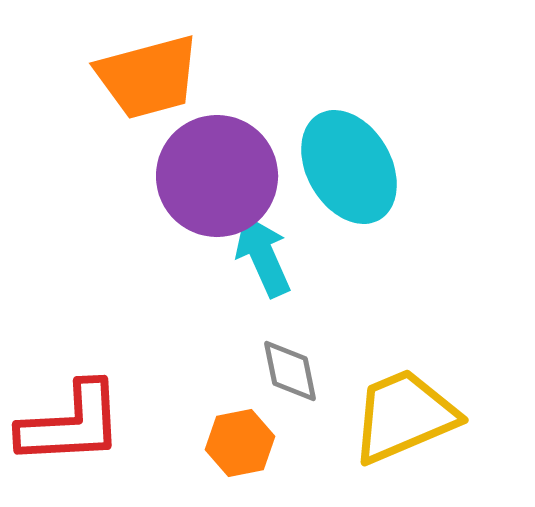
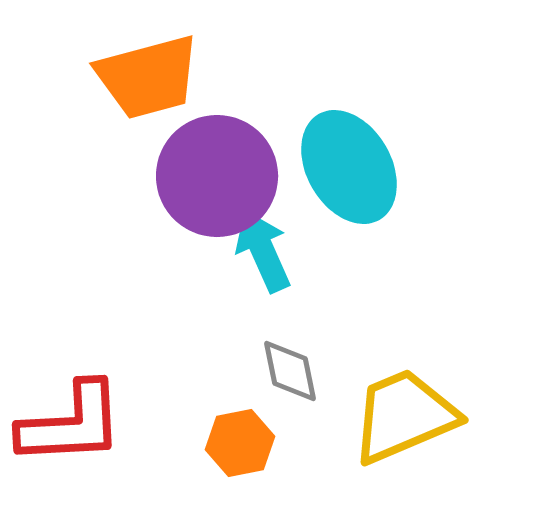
cyan arrow: moved 5 px up
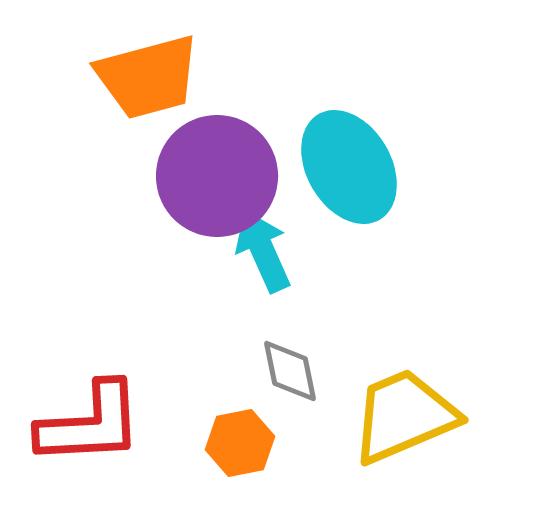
red L-shape: moved 19 px right
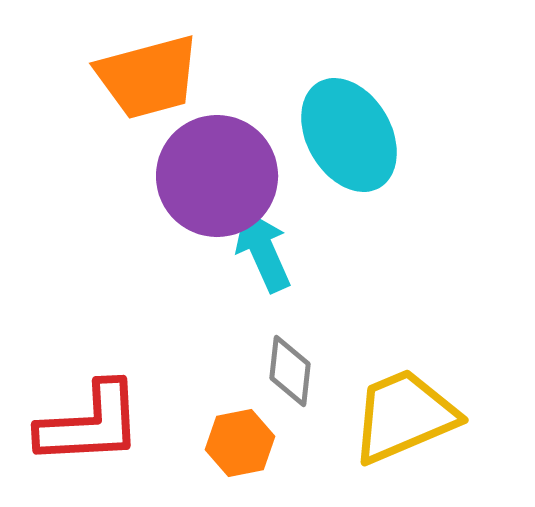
cyan ellipse: moved 32 px up
gray diamond: rotated 18 degrees clockwise
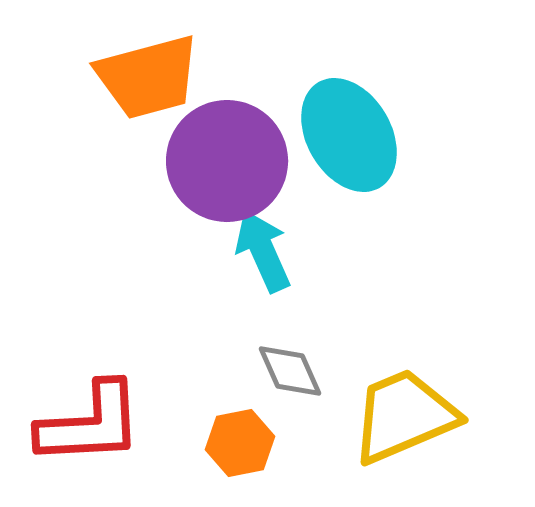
purple circle: moved 10 px right, 15 px up
gray diamond: rotated 30 degrees counterclockwise
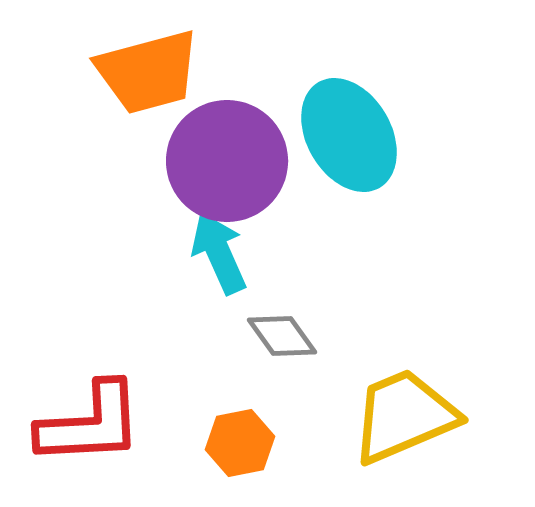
orange trapezoid: moved 5 px up
cyan arrow: moved 44 px left, 2 px down
gray diamond: moved 8 px left, 35 px up; rotated 12 degrees counterclockwise
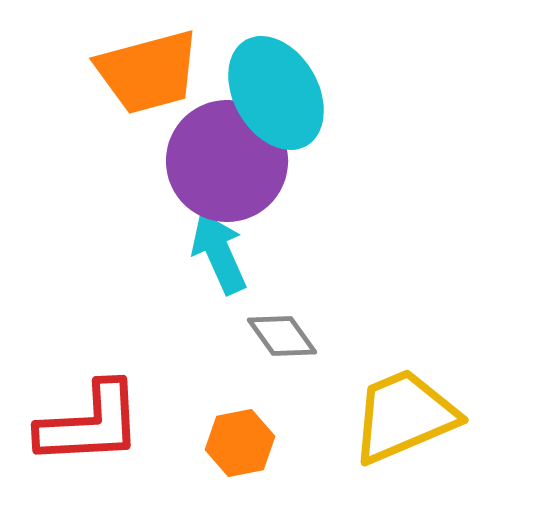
cyan ellipse: moved 73 px left, 42 px up
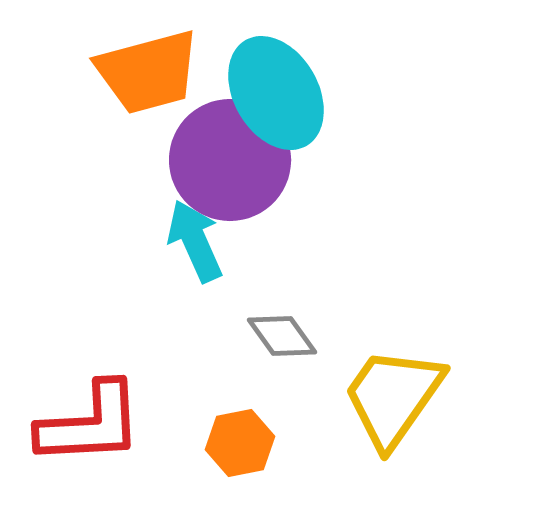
purple circle: moved 3 px right, 1 px up
cyan arrow: moved 24 px left, 12 px up
yellow trapezoid: moved 11 px left, 19 px up; rotated 32 degrees counterclockwise
